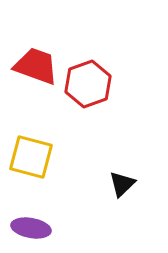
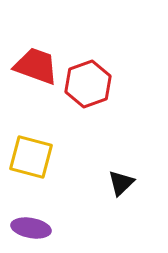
black triangle: moved 1 px left, 1 px up
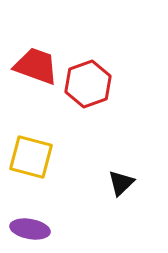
purple ellipse: moved 1 px left, 1 px down
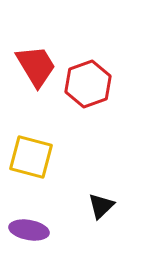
red trapezoid: rotated 39 degrees clockwise
black triangle: moved 20 px left, 23 px down
purple ellipse: moved 1 px left, 1 px down
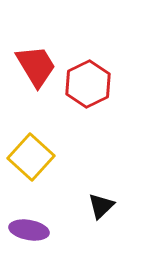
red hexagon: rotated 6 degrees counterclockwise
yellow square: rotated 27 degrees clockwise
